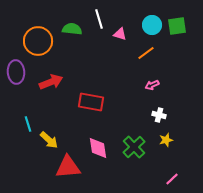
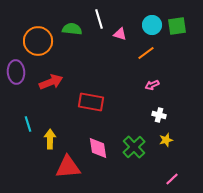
yellow arrow: moved 1 px right, 1 px up; rotated 132 degrees counterclockwise
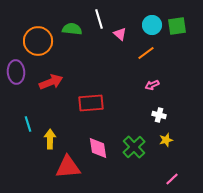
pink triangle: rotated 24 degrees clockwise
red rectangle: moved 1 px down; rotated 15 degrees counterclockwise
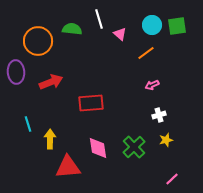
white cross: rotated 32 degrees counterclockwise
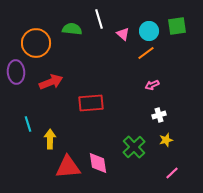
cyan circle: moved 3 px left, 6 px down
pink triangle: moved 3 px right
orange circle: moved 2 px left, 2 px down
pink diamond: moved 15 px down
pink line: moved 6 px up
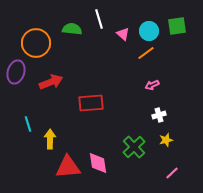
purple ellipse: rotated 20 degrees clockwise
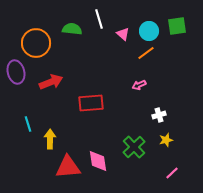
purple ellipse: rotated 30 degrees counterclockwise
pink arrow: moved 13 px left
pink diamond: moved 2 px up
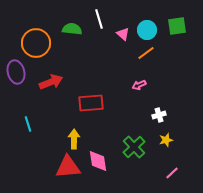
cyan circle: moved 2 px left, 1 px up
yellow arrow: moved 24 px right
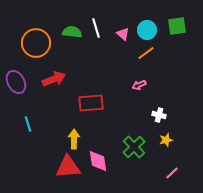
white line: moved 3 px left, 9 px down
green semicircle: moved 3 px down
purple ellipse: moved 10 px down; rotated 15 degrees counterclockwise
red arrow: moved 3 px right, 3 px up
white cross: rotated 32 degrees clockwise
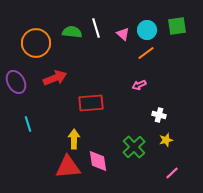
red arrow: moved 1 px right, 1 px up
